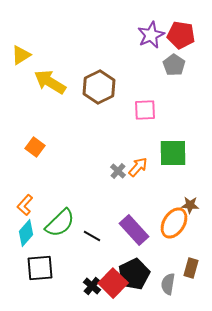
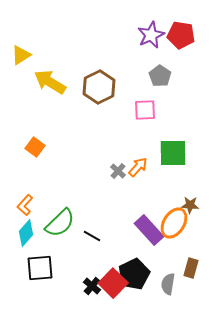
gray pentagon: moved 14 px left, 11 px down
purple rectangle: moved 15 px right
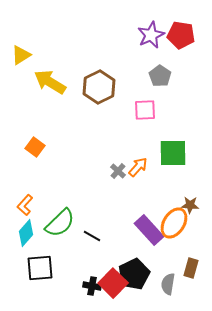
black cross: rotated 30 degrees counterclockwise
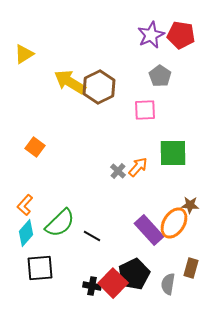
yellow triangle: moved 3 px right, 1 px up
yellow arrow: moved 20 px right
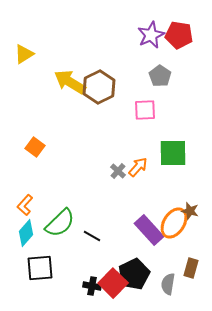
red pentagon: moved 2 px left
brown star: moved 6 px down; rotated 12 degrees clockwise
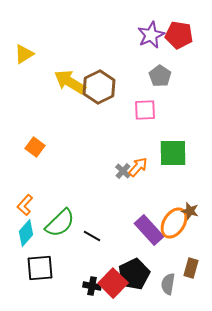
gray cross: moved 5 px right
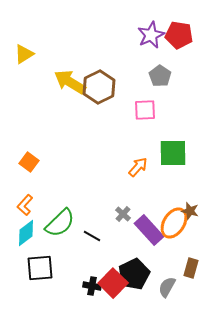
orange square: moved 6 px left, 15 px down
gray cross: moved 43 px down
cyan diamond: rotated 12 degrees clockwise
gray semicircle: moved 1 px left, 3 px down; rotated 20 degrees clockwise
